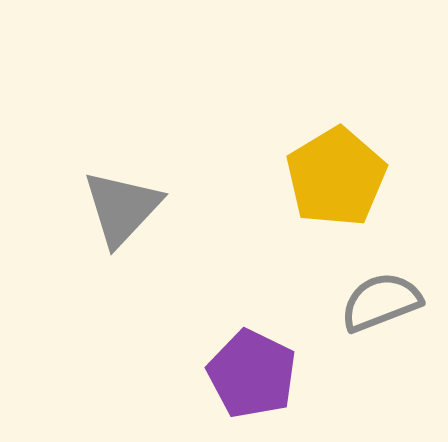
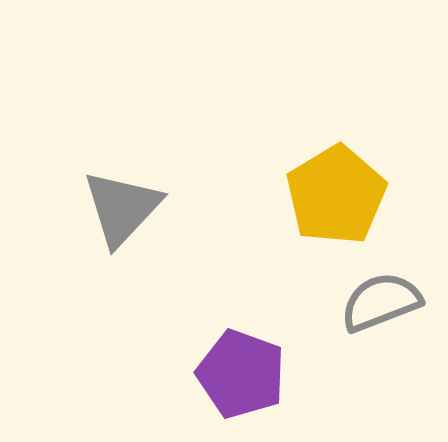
yellow pentagon: moved 18 px down
purple pentagon: moved 11 px left; rotated 6 degrees counterclockwise
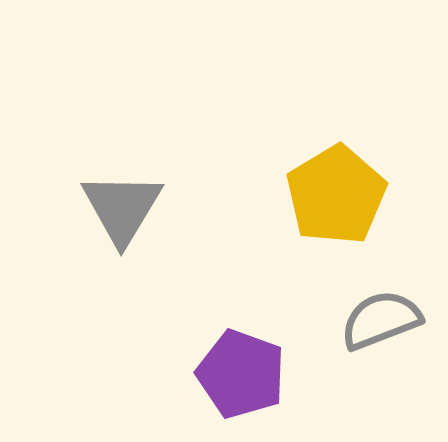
gray triangle: rotated 12 degrees counterclockwise
gray semicircle: moved 18 px down
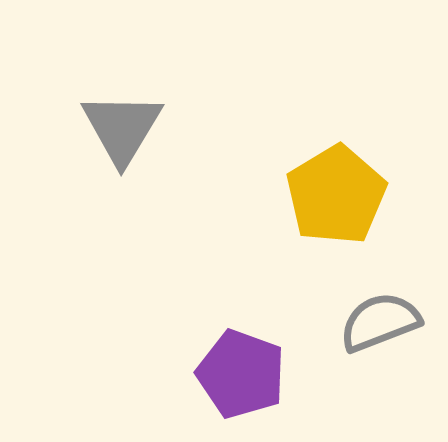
gray triangle: moved 80 px up
gray semicircle: moved 1 px left, 2 px down
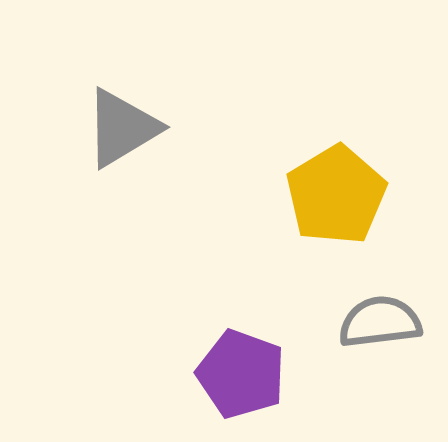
gray triangle: rotated 28 degrees clockwise
gray semicircle: rotated 14 degrees clockwise
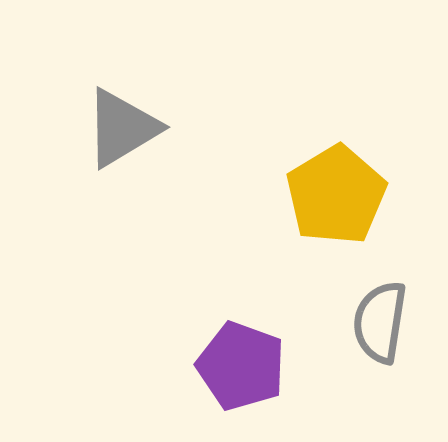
gray semicircle: rotated 74 degrees counterclockwise
purple pentagon: moved 8 px up
